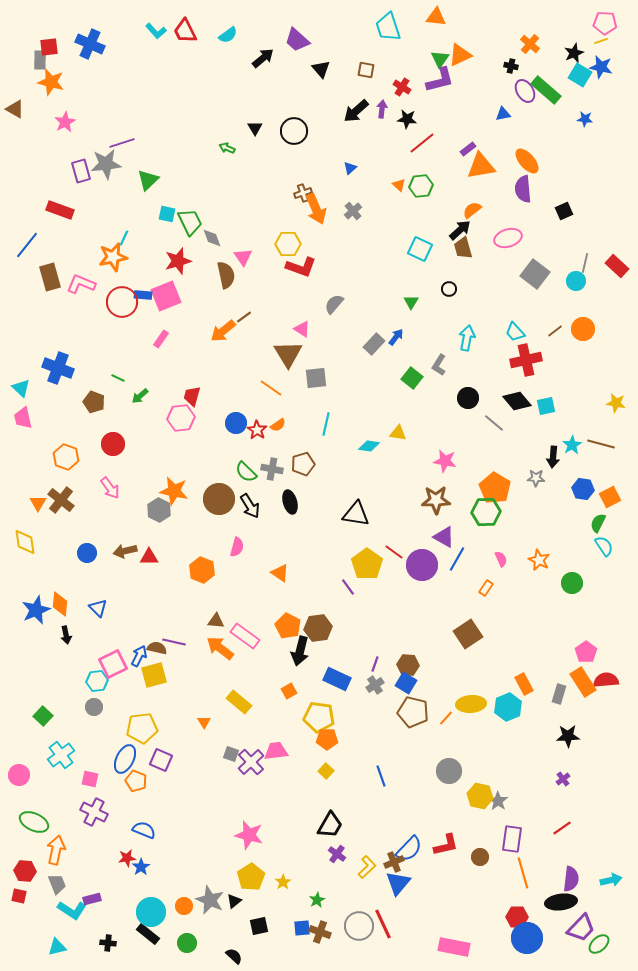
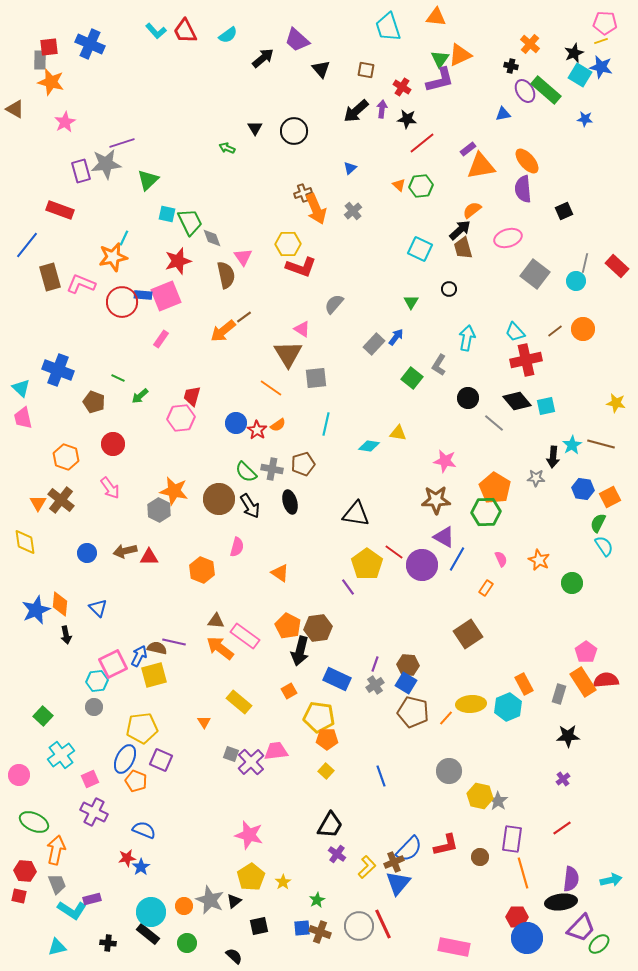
blue cross at (58, 368): moved 2 px down
pink square at (90, 779): rotated 36 degrees counterclockwise
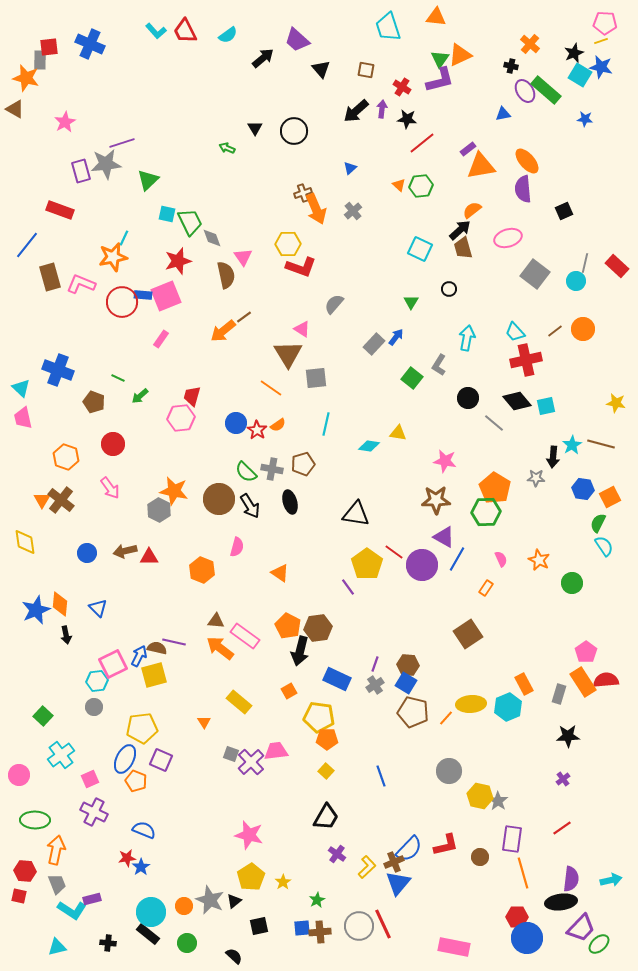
orange star at (51, 82): moved 25 px left, 4 px up
orange triangle at (38, 503): moved 4 px right, 3 px up
green ellipse at (34, 822): moved 1 px right, 2 px up; rotated 24 degrees counterclockwise
black trapezoid at (330, 825): moved 4 px left, 8 px up
brown cross at (320, 932): rotated 25 degrees counterclockwise
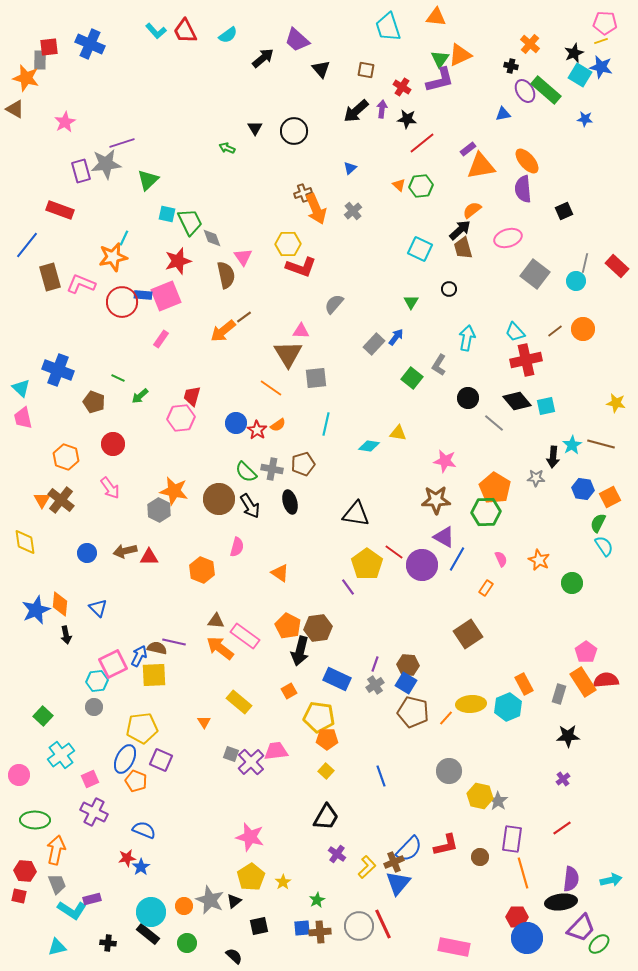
pink triangle at (302, 329): moved 1 px left, 2 px down; rotated 30 degrees counterclockwise
yellow square at (154, 675): rotated 12 degrees clockwise
pink star at (249, 835): moved 1 px right, 2 px down
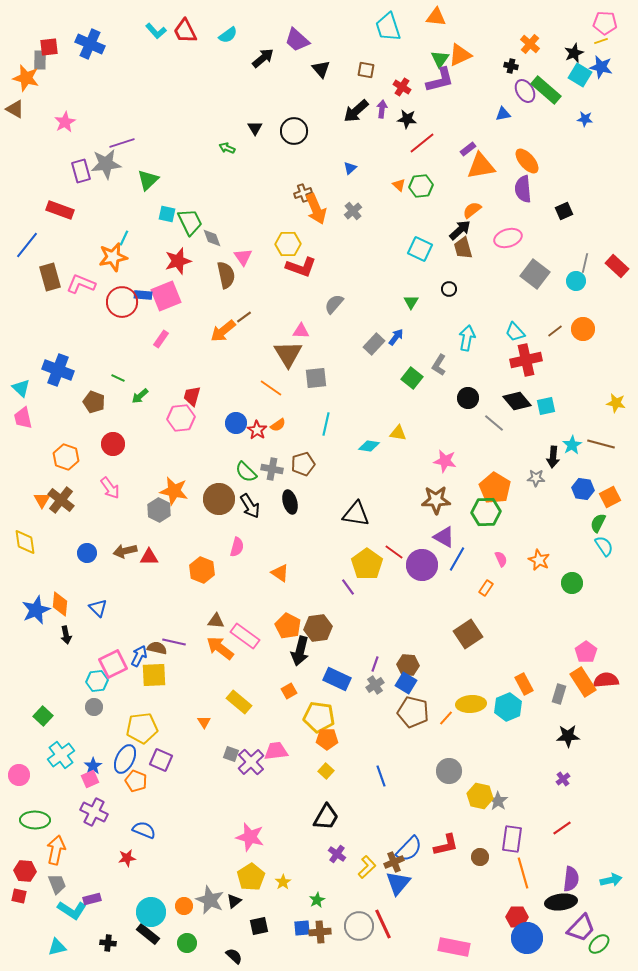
blue star at (141, 867): moved 48 px left, 101 px up
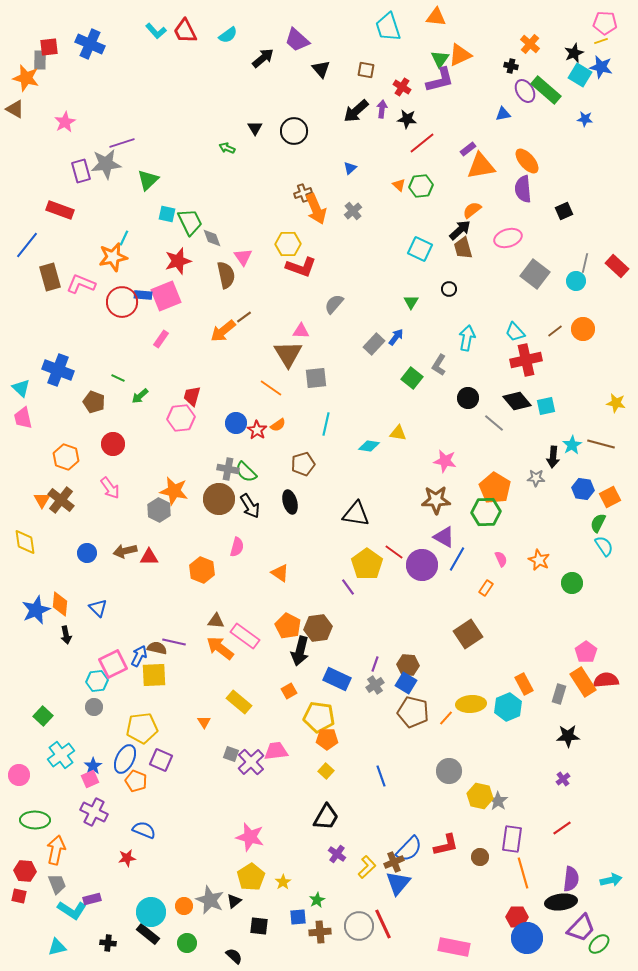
gray cross at (272, 469): moved 44 px left
black square at (259, 926): rotated 18 degrees clockwise
blue square at (302, 928): moved 4 px left, 11 px up
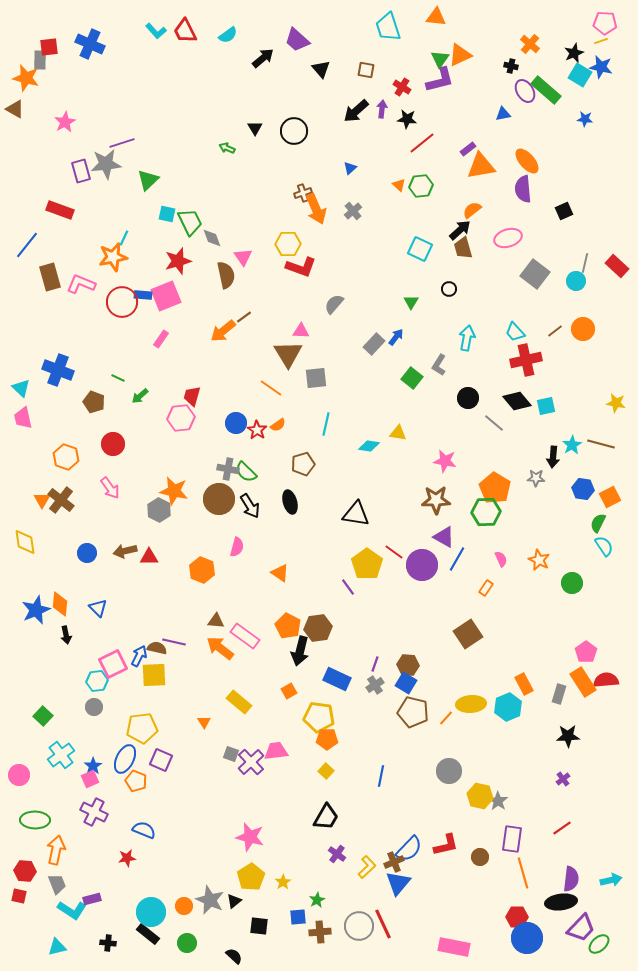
blue line at (381, 776): rotated 30 degrees clockwise
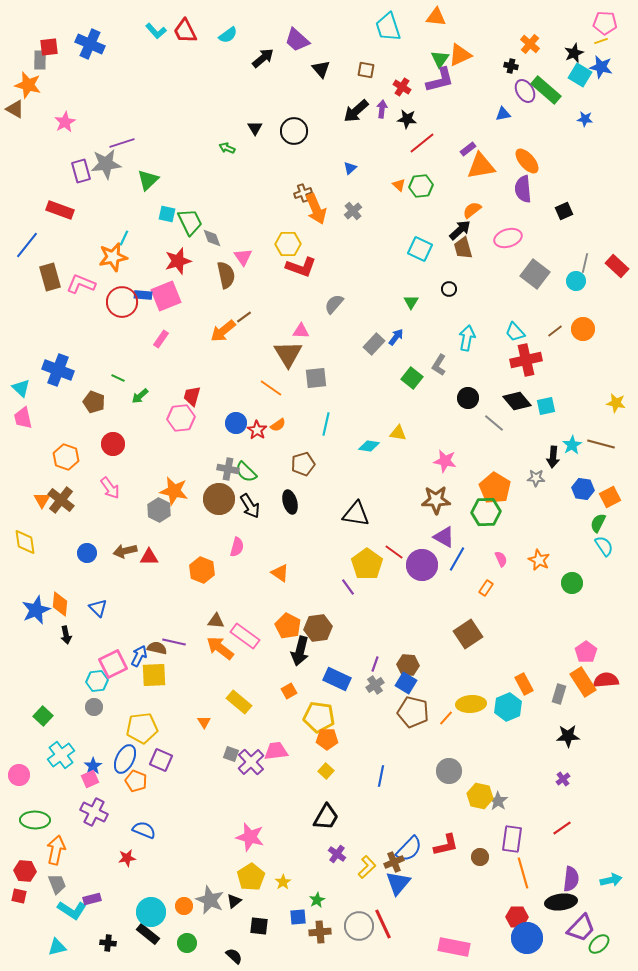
orange star at (26, 78): moved 2 px right, 7 px down
